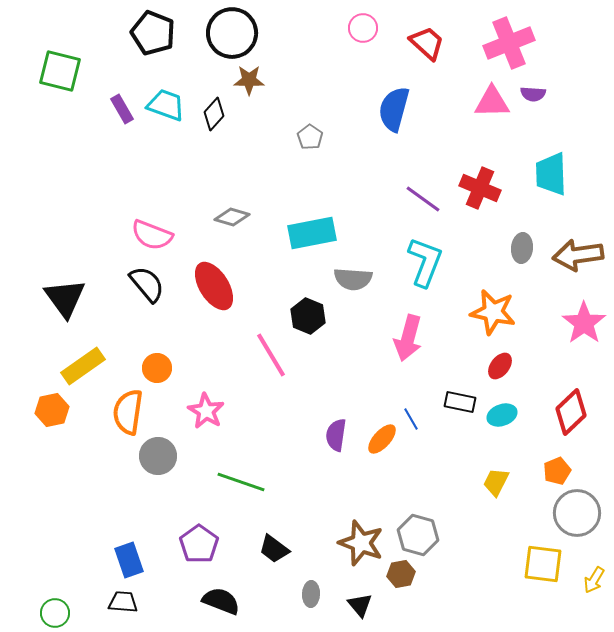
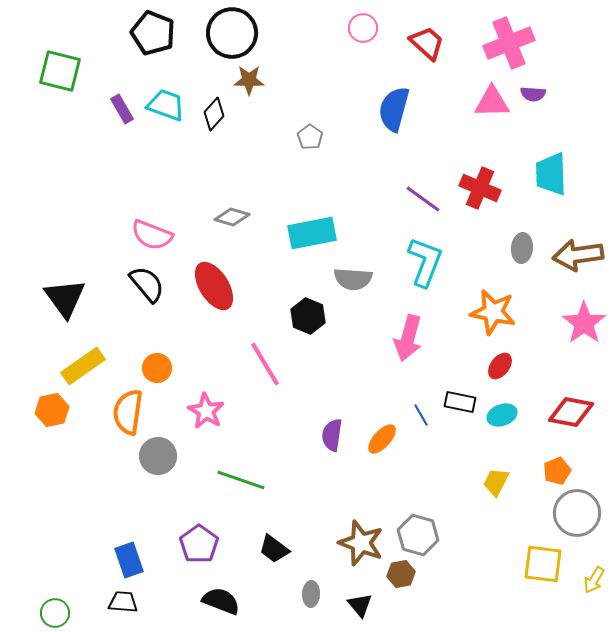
pink line at (271, 355): moved 6 px left, 9 px down
red diamond at (571, 412): rotated 54 degrees clockwise
blue line at (411, 419): moved 10 px right, 4 px up
purple semicircle at (336, 435): moved 4 px left
green line at (241, 482): moved 2 px up
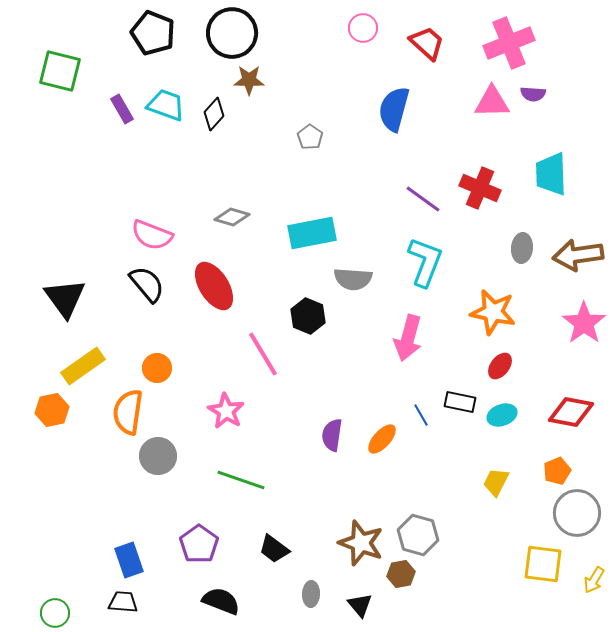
pink line at (265, 364): moved 2 px left, 10 px up
pink star at (206, 411): moved 20 px right
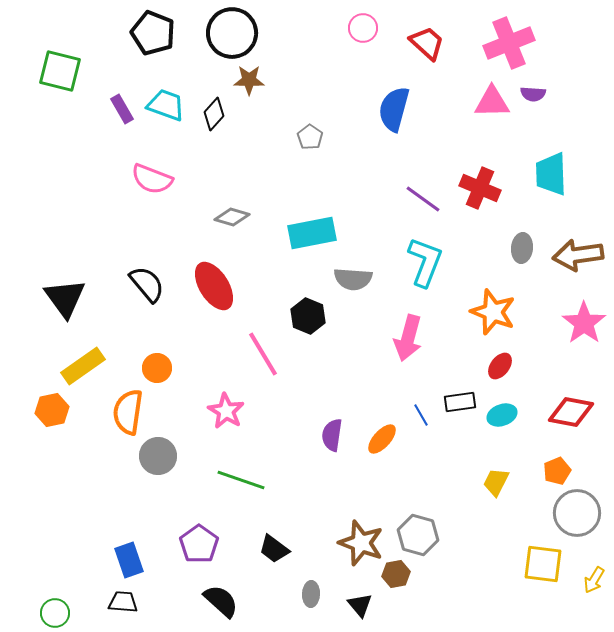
pink semicircle at (152, 235): moved 56 px up
orange star at (493, 312): rotated 9 degrees clockwise
black rectangle at (460, 402): rotated 20 degrees counterclockwise
brown hexagon at (401, 574): moved 5 px left
black semicircle at (221, 601): rotated 21 degrees clockwise
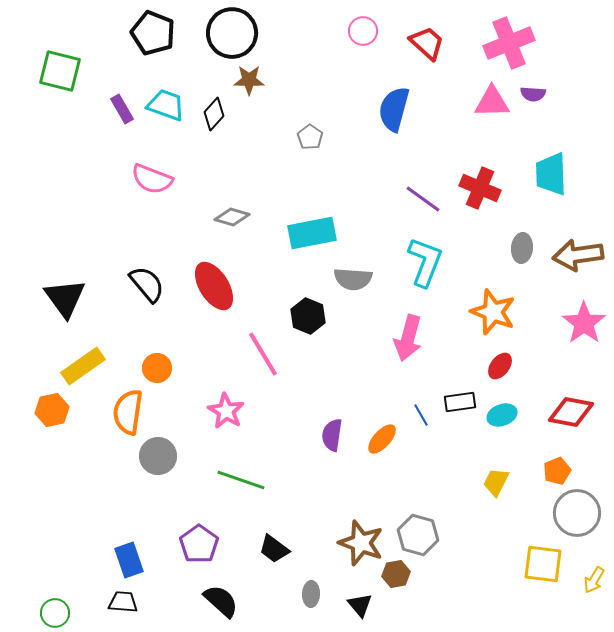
pink circle at (363, 28): moved 3 px down
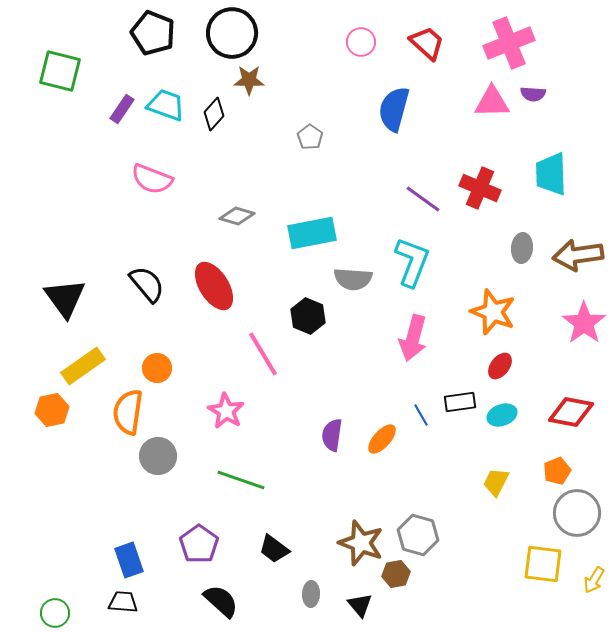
pink circle at (363, 31): moved 2 px left, 11 px down
purple rectangle at (122, 109): rotated 64 degrees clockwise
gray diamond at (232, 217): moved 5 px right, 1 px up
cyan L-shape at (425, 262): moved 13 px left
pink arrow at (408, 338): moved 5 px right
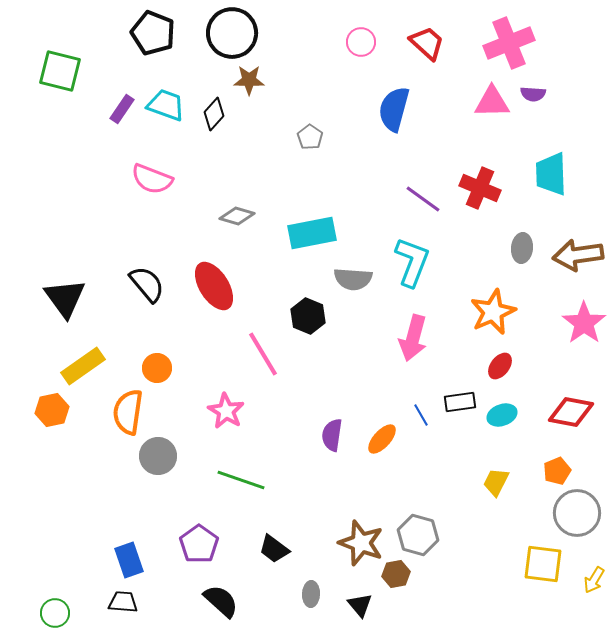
orange star at (493, 312): rotated 27 degrees clockwise
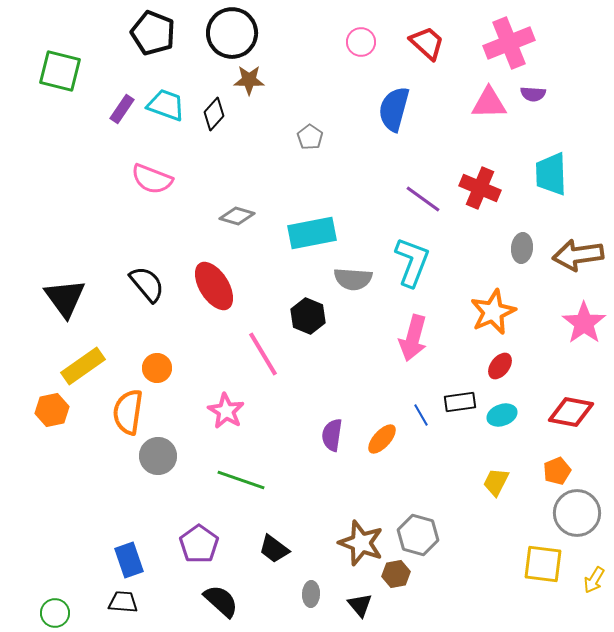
pink triangle at (492, 102): moved 3 px left, 1 px down
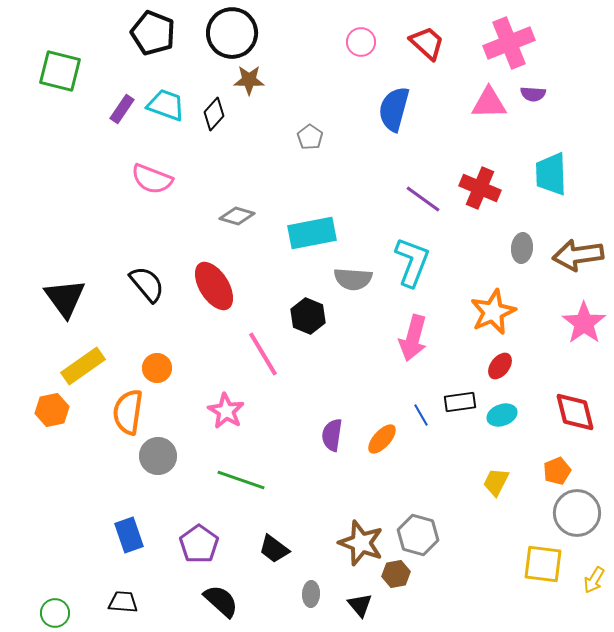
red diamond at (571, 412): moved 4 px right; rotated 66 degrees clockwise
blue rectangle at (129, 560): moved 25 px up
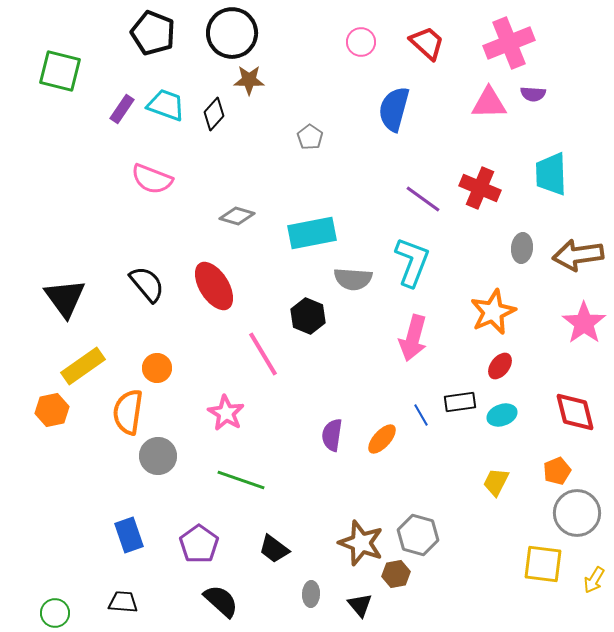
pink star at (226, 411): moved 2 px down
